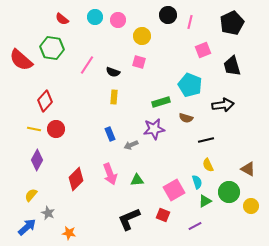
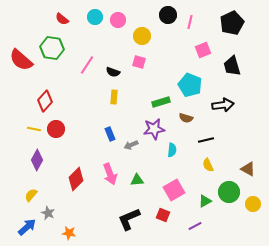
cyan semicircle at (197, 182): moved 25 px left, 32 px up; rotated 24 degrees clockwise
yellow circle at (251, 206): moved 2 px right, 2 px up
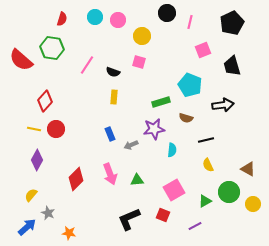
black circle at (168, 15): moved 1 px left, 2 px up
red semicircle at (62, 19): rotated 112 degrees counterclockwise
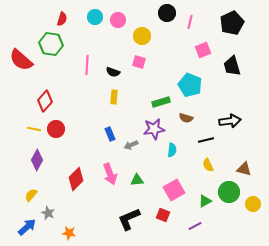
green hexagon at (52, 48): moved 1 px left, 4 px up
pink line at (87, 65): rotated 30 degrees counterclockwise
black arrow at (223, 105): moved 7 px right, 16 px down
brown triangle at (248, 169): moved 4 px left; rotated 14 degrees counterclockwise
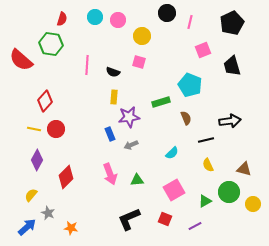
brown semicircle at (186, 118): rotated 128 degrees counterclockwise
purple star at (154, 129): moved 25 px left, 12 px up
cyan semicircle at (172, 150): moved 3 px down; rotated 40 degrees clockwise
red diamond at (76, 179): moved 10 px left, 2 px up
red square at (163, 215): moved 2 px right, 4 px down
orange star at (69, 233): moved 2 px right, 5 px up
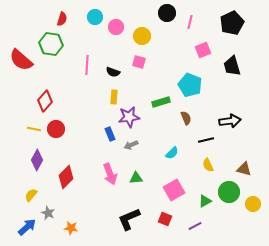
pink circle at (118, 20): moved 2 px left, 7 px down
green triangle at (137, 180): moved 1 px left, 2 px up
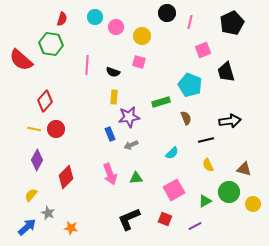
black trapezoid at (232, 66): moved 6 px left, 6 px down
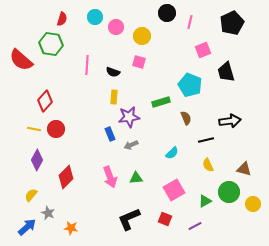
pink arrow at (110, 174): moved 3 px down
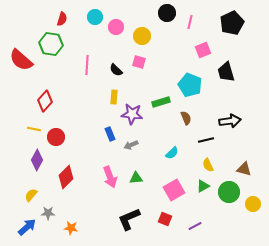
black semicircle at (113, 72): moved 3 px right, 2 px up; rotated 24 degrees clockwise
purple star at (129, 117): moved 3 px right, 3 px up; rotated 15 degrees clockwise
red circle at (56, 129): moved 8 px down
green triangle at (205, 201): moved 2 px left, 15 px up
gray star at (48, 213): rotated 24 degrees counterclockwise
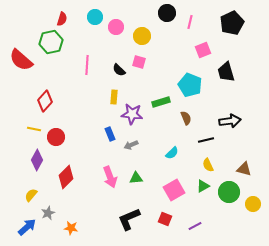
green hexagon at (51, 44): moved 2 px up; rotated 20 degrees counterclockwise
black semicircle at (116, 70): moved 3 px right
gray star at (48, 213): rotated 24 degrees counterclockwise
